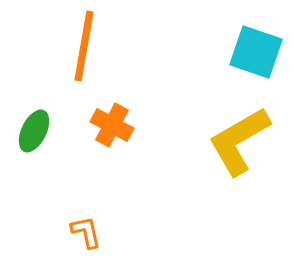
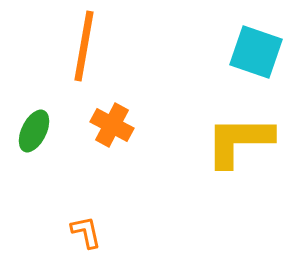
yellow L-shape: rotated 30 degrees clockwise
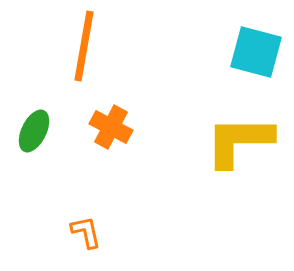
cyan square: rotated 4 degrees counterclockwise
orange cross: moved 1 px left, 2 px down
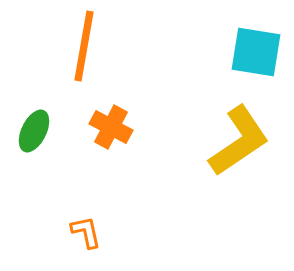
cyan square: rotated 6 degrees counterclockwise
yellow L-shape: rotated 146 degrees clockwise
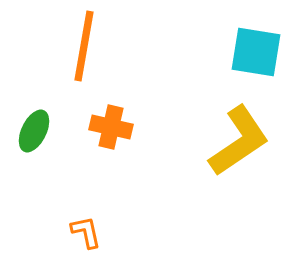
orange cross: rotated 15 degrees counterclockwise
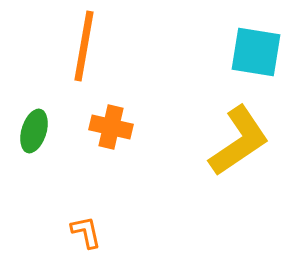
green ellipse: rotated 9 degrees counterclockwise
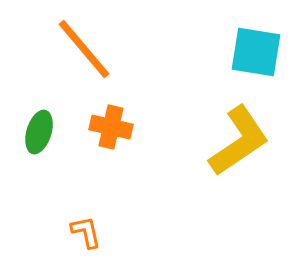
orange line: moved 3 px down; rotated 50 degrees counterclockwise
green ellipse: moved 5 px right, 1 px down
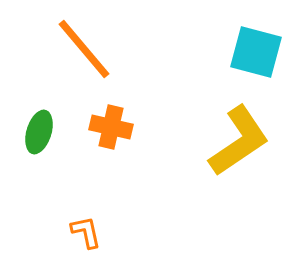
cyan square: rotated 6 degrees clockwise
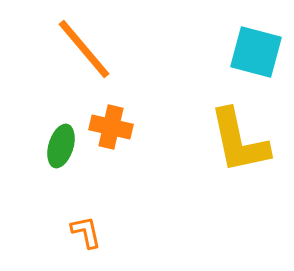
green ellipse: moved 22 px right, 14 px down
yellow L-shape: rotated 112 degrees clockwise
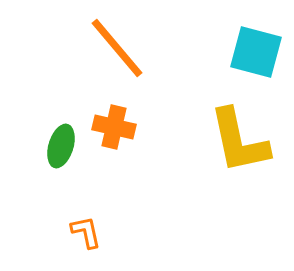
orange line: moved 33 px right, 1 px up
orange cross: moved 3 px right
